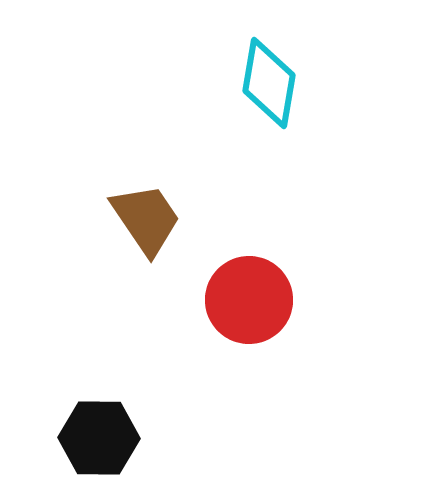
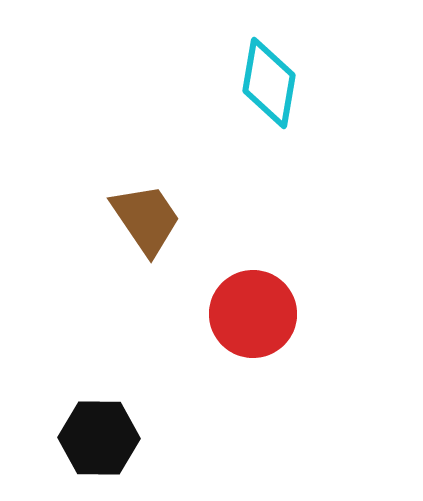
red circle: moved 4 px right, 14 px down
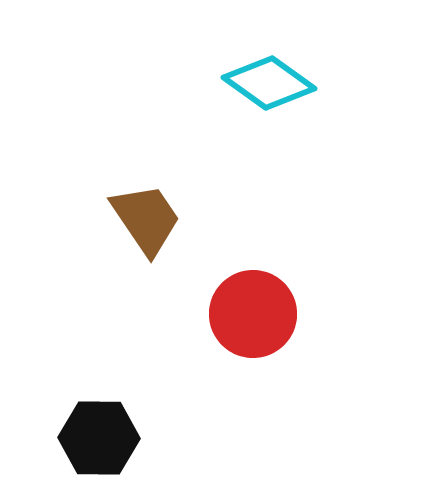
cyan diamond: rotated 64 degrees counterclockwise
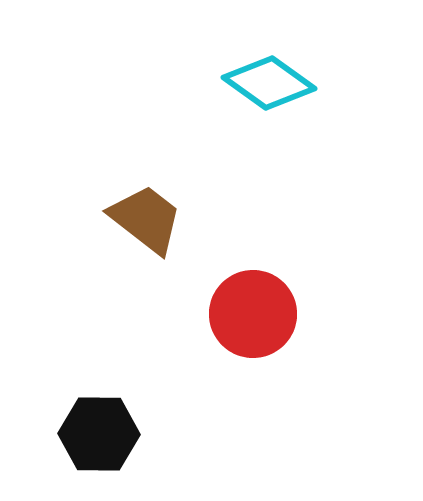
brown trapezoid: rotated 18 degrees counterclockwise
black hexagon: moved 4 px up
